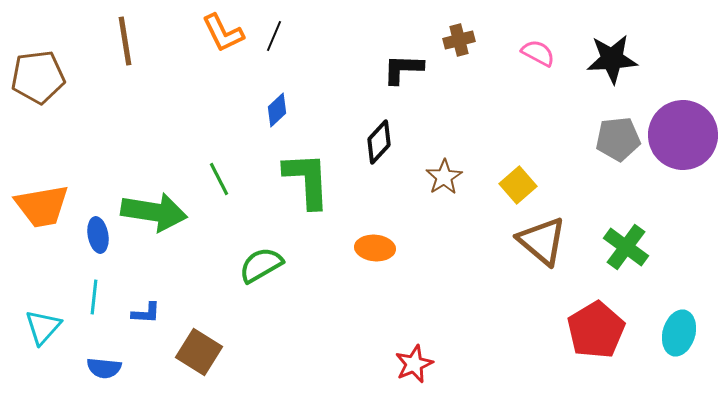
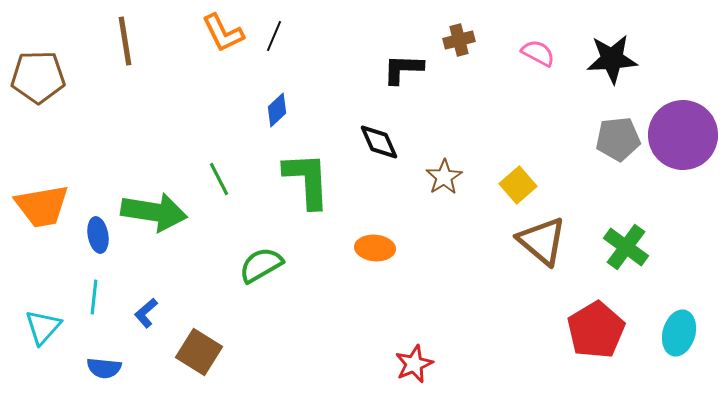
brown pentagon: rotated 6 degrees clockwise
black diamond: rotated 66 degrees counterclockwise
blue L-shape: rotated 136 degrees clockwise
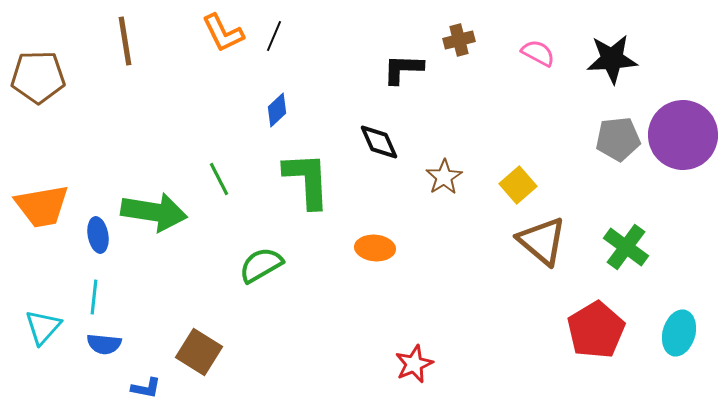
blue L-shape: moved 75 px down; rotated 128 degrees counterclockwise
blue semicircle: moved 24 px up
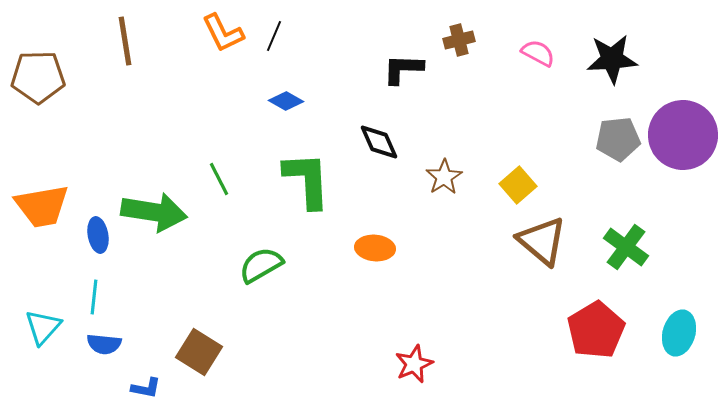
blue diamond: moved 9 px right, 9 px up; rotated 72 degrees clockwise
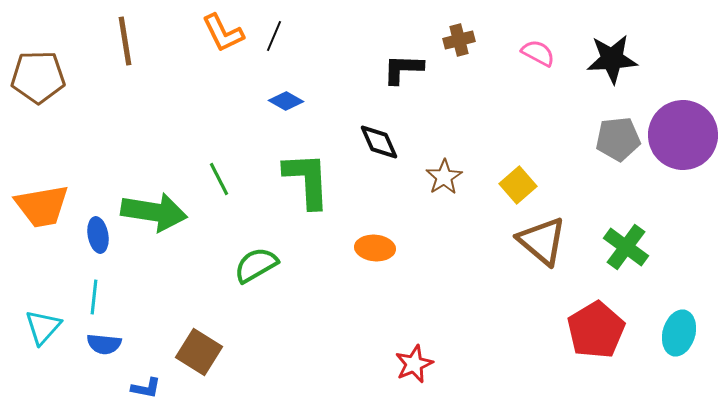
green semicircle: moved 5 px left
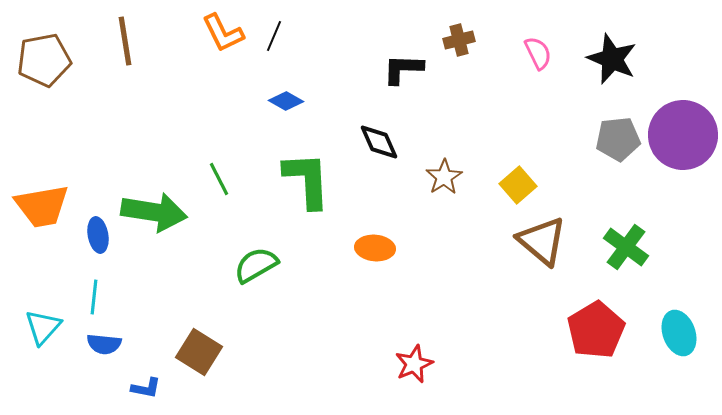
pink semicircle: rotated 36 degrees clockwise
black star: rotated 27 degrees clockwise
brown pentagon: moved 6 px right, 17 px up; rotated 10 degrees counterclockwise
cyan ellipse: rotated 36 degrees counterclockwise
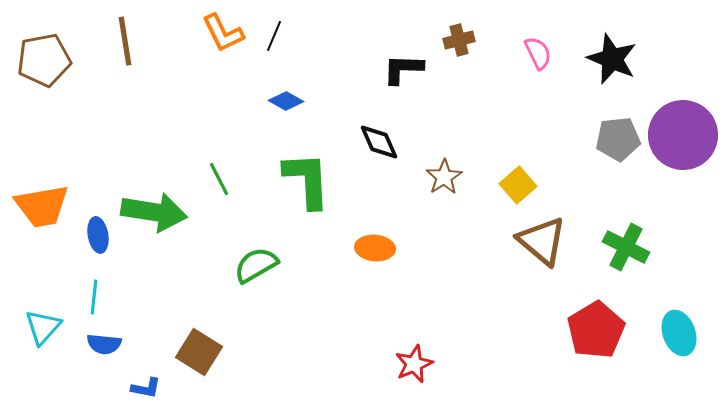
green cross: rotated 9 degrees counterclockwise
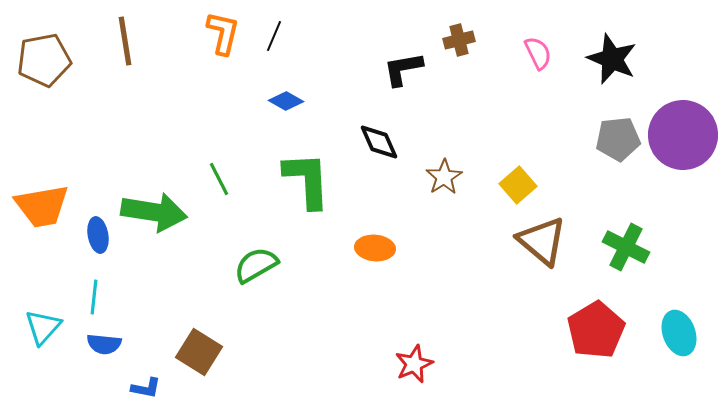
orange L-shape: rotated 141 degrees counterclockwise
black L-shape: rotated 12 degrees counterclockwise
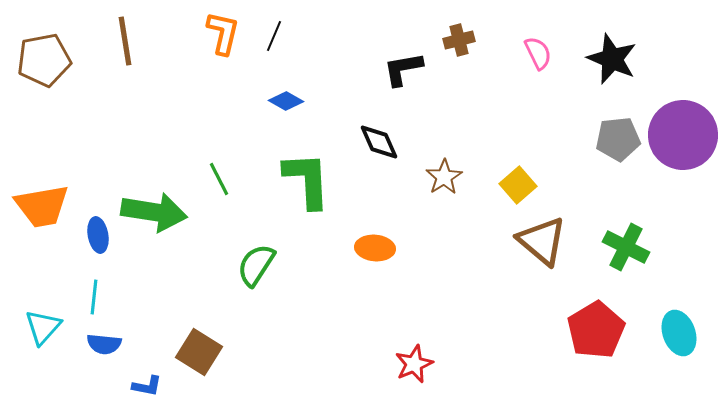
green semicircle: rotated 27 degrees counterclockwise
blue L-shape: moved 1 px right, 2 px up
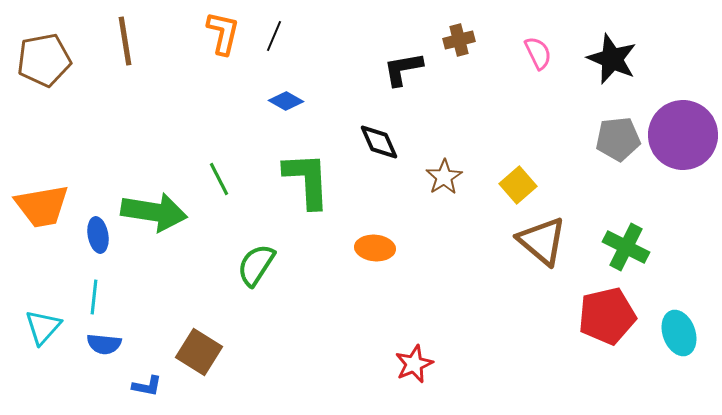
red pentagon: moved 11 px right, 14 px up; rotated 18 degrees clockwise
